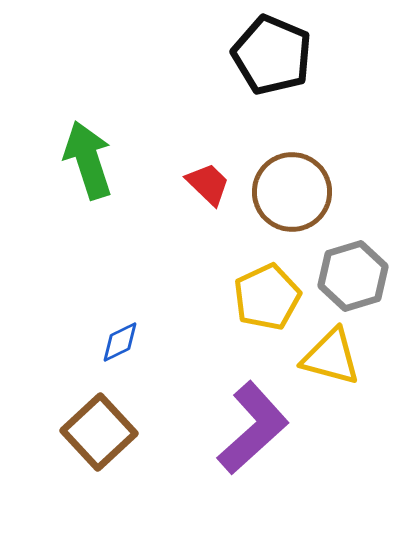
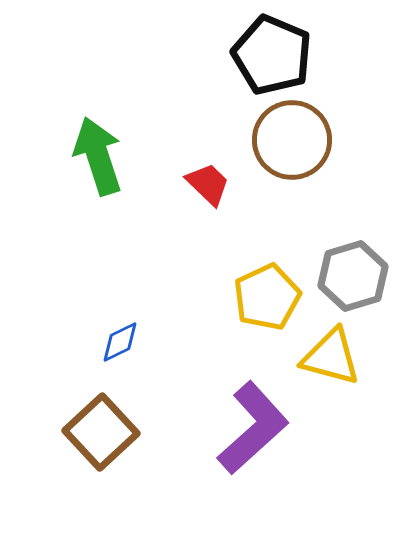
green arrow: moved 10 px right, 4 px up
brown circle: moved 52 px up
brown square: moved 2 px right
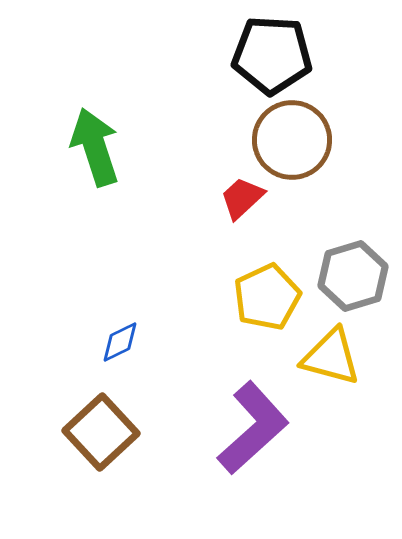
black pentagon: rotated 20 degrees counterclockwise
green arrow: moved 3 px left, 9 px up
red trapezoid: moved 34 px right, 14 px down; rotated 87 degrees counterclockwise
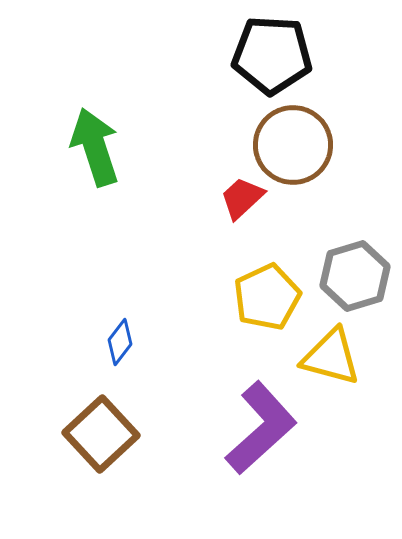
brown circle: moved 1 px right, 5 px down
gray hexagon: moved 2 px right
blue diamond: rotated 27 degrees counterclockwise
purple L-shape: moved 8 px right
brown square: moved 2 px down
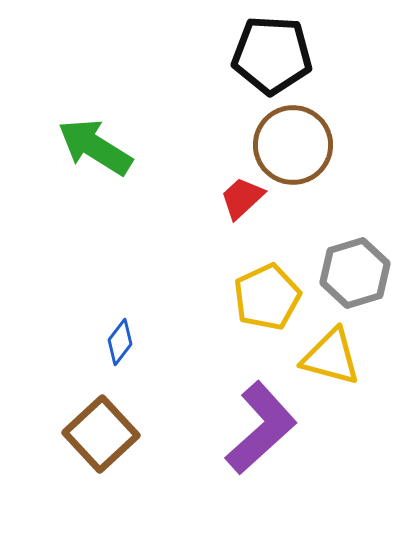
green arrow: rotated 40 degrees counterclockwise
gray hexagon: moved 3 px up
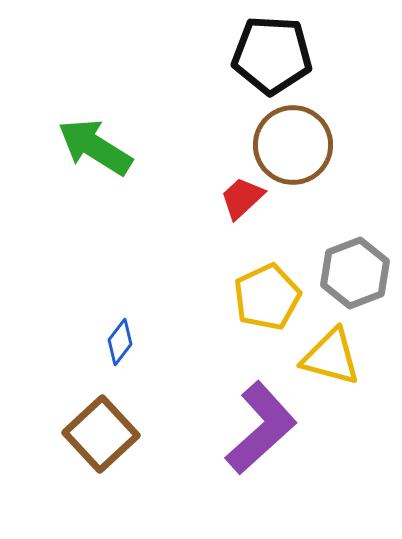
gray hexagon: rotated 4 degrees counterclockwise
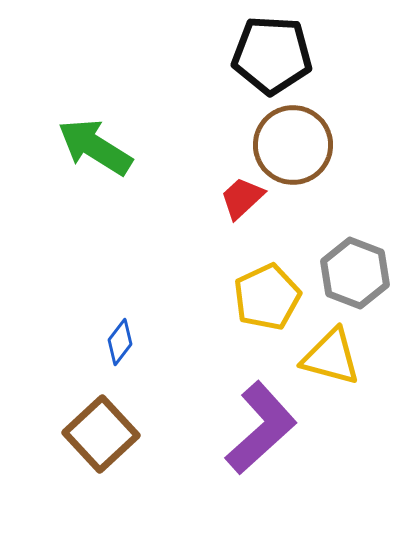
gray hexagon: rotated 18 degrees counterclockwise
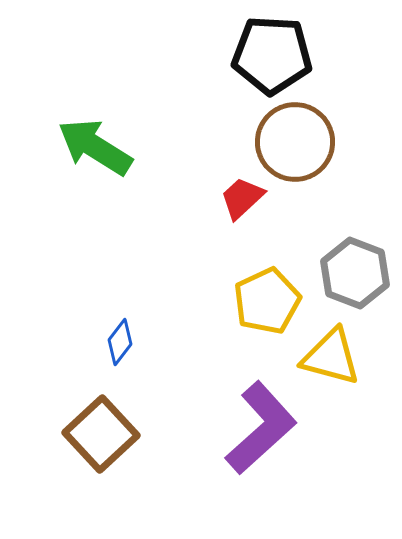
brown circle: moved 2 px right, 3 px up
yellow pentagon: moved 4 px down
